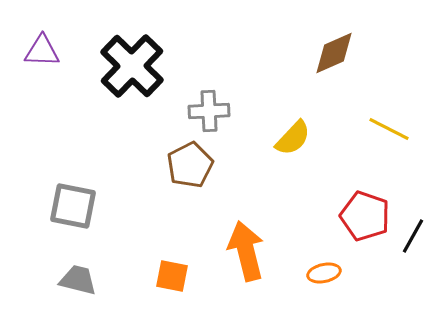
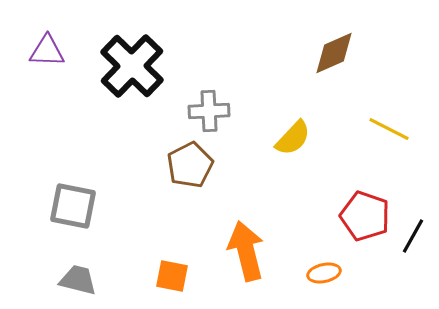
purple triangle: moved 5 px right
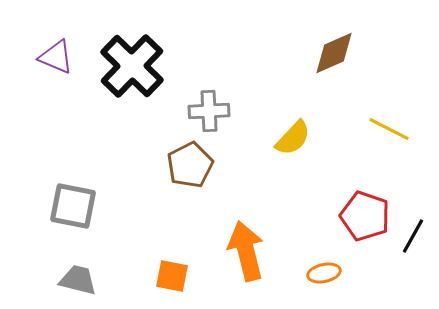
purple triangle: moved 9 px right, 6 px down; rotated 21 degrees clockwise
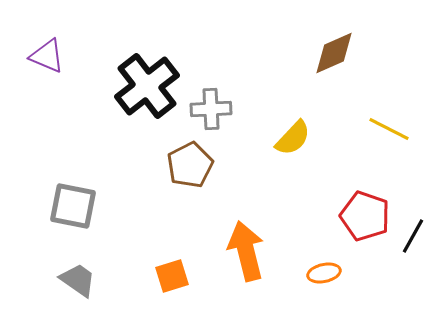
purple triangle: moved 9 px left, 1 px up
black cross: moved 15 px right, 20 px down; rotated 8 degrees clockwise
gray cross: moved 2 px right, 2 px up
orange square: rotated 28 degrees counterclockwise
gray trapezoid: rotated 21 degrees clockwise
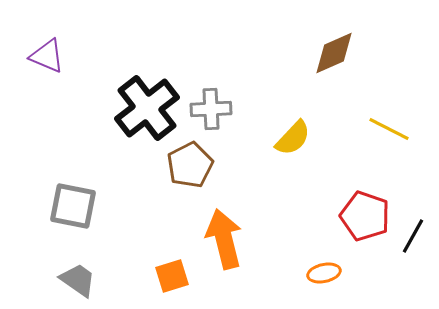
black cross: moved 22 px down
orange arrow: moved 22 px left, 12 px up
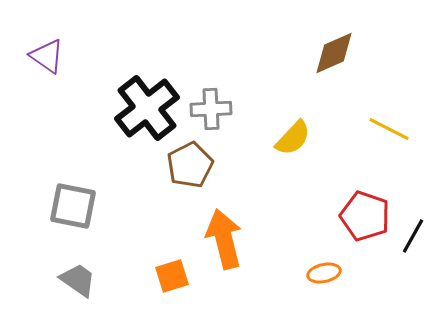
purple triangle: rotated 12 degrees clockwise
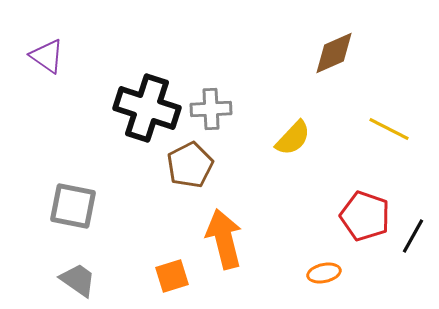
black cross: rotated 34 degrees counterclockwise
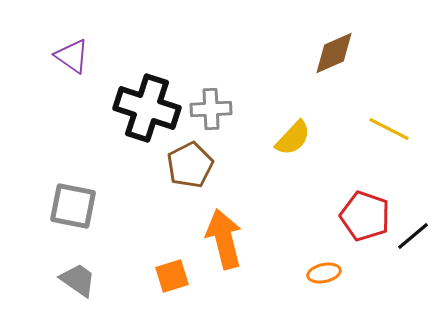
purple triangle: moved 25 px right
black line: rotated 21 degrees clockwise
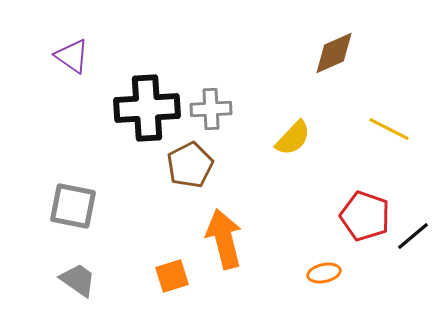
black cross: rotated 22 degrees counterclockwise
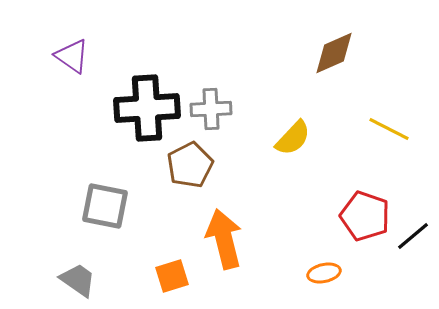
gray square: moved 32 px right
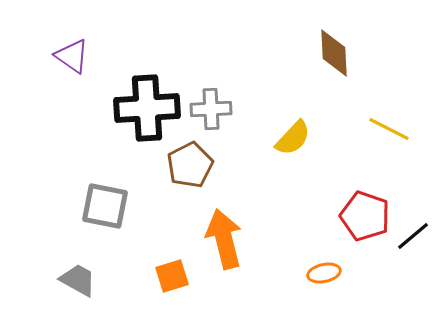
brown diamond: rotated 69 degrees counterclockwise
gray trapezoid: rotated 6 degrees counterclockwise
